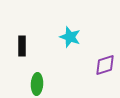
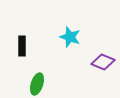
purple diamond: moved 2 px left, 3 px up; rotated 40 degrees clockwise
green ellipse: rotated 15 degrees clockwise
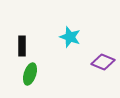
green ellipse: moved 7 px left, 10 px up
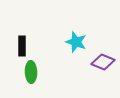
cyan star: moved 6 px right, 5 px down
green ellipse: moved 1 px right, 2 px up; rotated 20 degrees counterclockwise
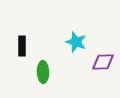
purple diamond: rotated 25 degrees counterclockwise
green ellipse: moved 12 px right
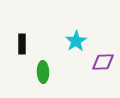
cyan star: moved 1 px up; rotated 20 degrees clockwise
black rectangle: moved 2 px up
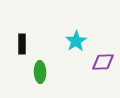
green ellipse: moved 3 px left
